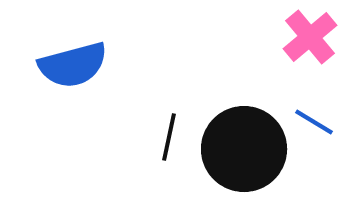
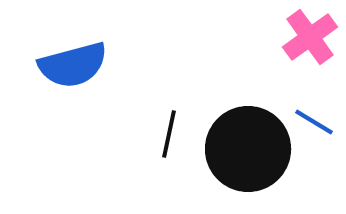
pink cross: rotated 4 degrees clockwise
black line: moved 3 px up
black circle: moved 4 px right
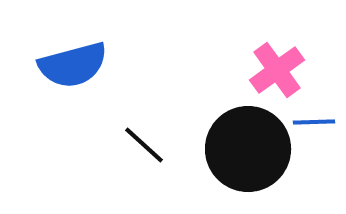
pink cross: moved 33 px left, 33 px down
blue line: rotated 33 degrees counterclockwise
black line: moved 25 px left, 11 px down; rotated 60 degrees counterclockwise
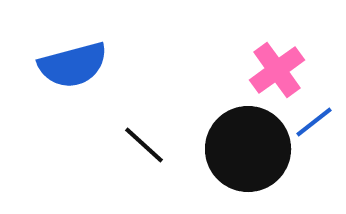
blue line: rotated 36 degrees counterclockwise
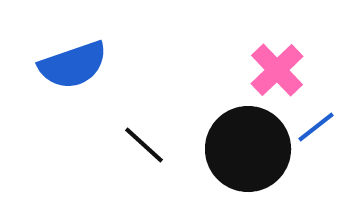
blue semicircle: rotated 4 degrees counterclockwise
pink cross: rotated 8 degrees counterclockwise
blue line: moved 2 px right, 5 px down
